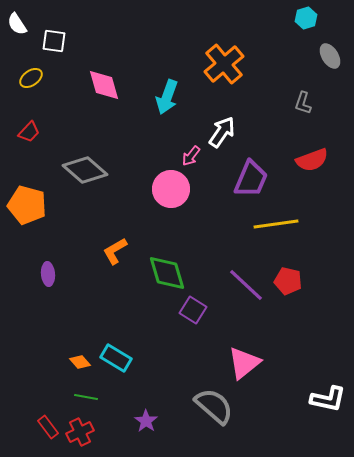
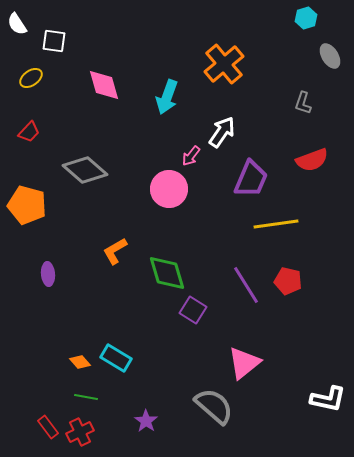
pink circle: moved 2 px left
purple line: rotated 15 degrees clockwise
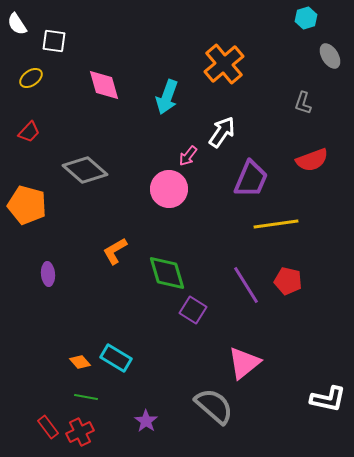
pink arrow: moved 3 px left
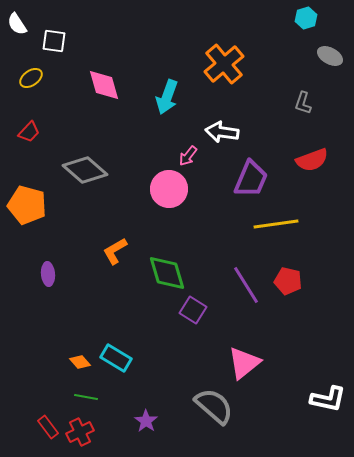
gray ellipse: rotated 30 degrees counterclockwise
white arrow: rotated 116 degrees counterclockwise
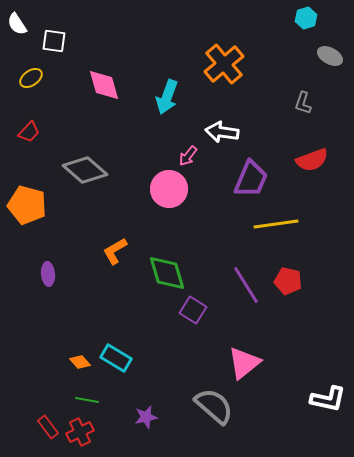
green line: moved 1 px right, 3 px down
purple star: moved 4 px up; rotated 25 degrees clockwise
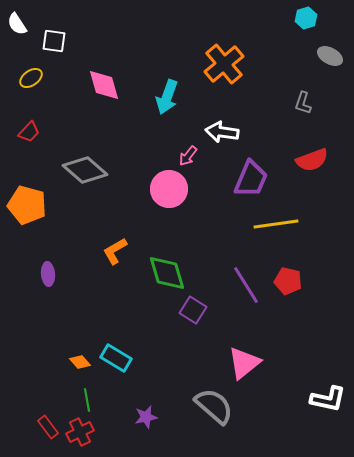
green line: rotated 70 degrees clockwise
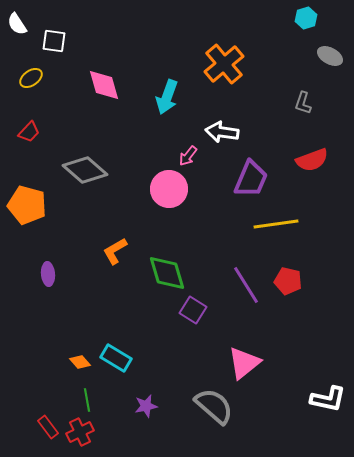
purple star: moved 11 px up
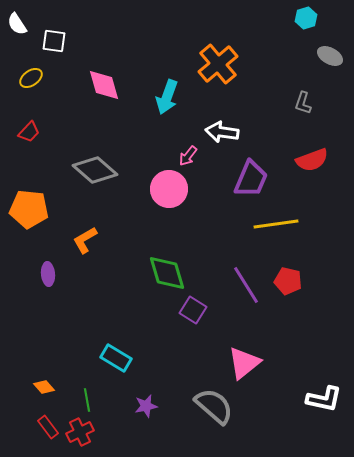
orange cross: moved 6 px left
gray diamond: moved 10 px right
orange pentagon: moved 2 px right, 4 px down; rotated 9 degrees counterclockwise
orange L-shape: moved 30 px left, 11 px up
orange diamond: moved 36 px left, 25 px down
white L-shape: moved 4 px left
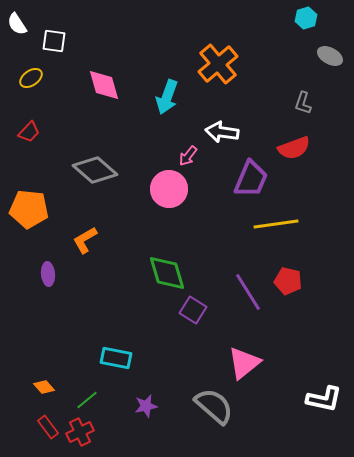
red semicircle: moved 18 px left, 12 px up
purple line: moved 2 px right, 7 px down
cyan rectangle: rotated 20 degrees counterclockwise
green line: rotated 60 degrees clockwise
